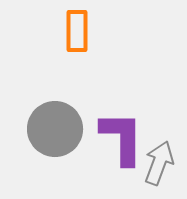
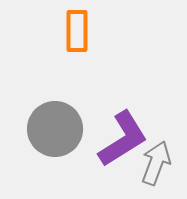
purple L-shape: moved 1 px right, 1 px down; rotated 58 degrees clockwise
gray arrow: moved 3 px left
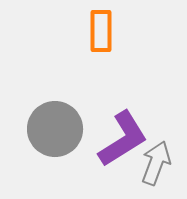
orange rectangle: moved 24 px right
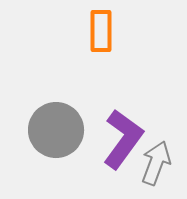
gray circle: moved 1 px right, 1 px down
purple L-shape: rotated 22 degrees counterclockwise
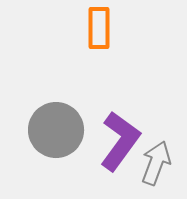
orange rectangle: moved 2 px left, 3 px up
purple L-shape: moved 3 px left, 2 px down
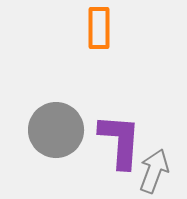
purple L-shape: rotated 32 degrees counterclockwise
gray arrow: moved 2 px left, 8 px down
